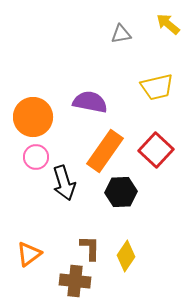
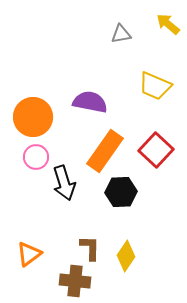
yellow trapezoid: moved 2 px left, 1 px up; rotated 36 degrees clockwise
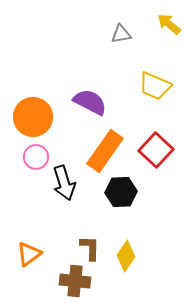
yellow arrow: moved 1 px right
purple semicircle: rotated 16 degrees clockwise
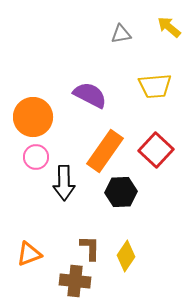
yellow arrow: moved 3 px down
yellow trapezoid: rotated 28 degrees counterclockwise
purple semicircle: moved 7 px up
black arrow: rotated 16 degrees clockwise
orange triangle: rotated 16 degrees clockwise
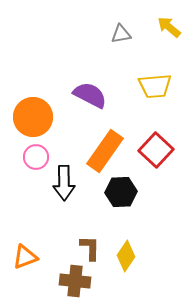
orange triangle: moved 4 px left, 3 px down
